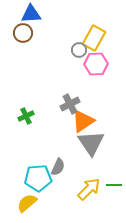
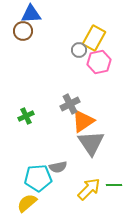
brown circle: moved 2 px up
pink hexagon: moved 3 px right, 2 px up; rotated 10 degrees counterclockwise
gray semicircle: rotated 54 degrees clockwise
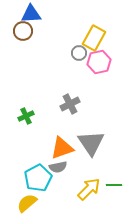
gray circle: moved 3 px down
orange triangle: moved 21 px left, 27 px down; rotated 15 degrees clockwise
cyan pentagon: rotated 24 degrees counterclockwise
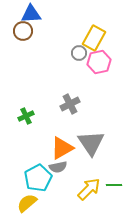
orange triangle: rotated 10 degrees counterclockwise
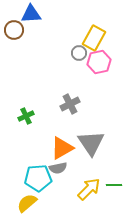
brown circle: moved 9 px left, 1 px up
gray semicircle: moved 1 px down
cyan pentagon: rotated 24 degrees clockwise
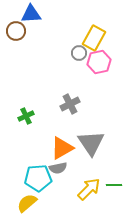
brown circle: moved 2 px right, 1 px down
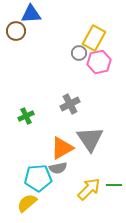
gray triangle: moved 1 px left, 4 px up
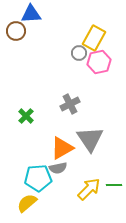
green cross: rotated 21 degrees counterclockwise
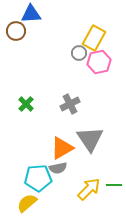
green cross: moved 12 px up
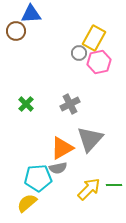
gray triangle: rotated 16 degrees clockwise
